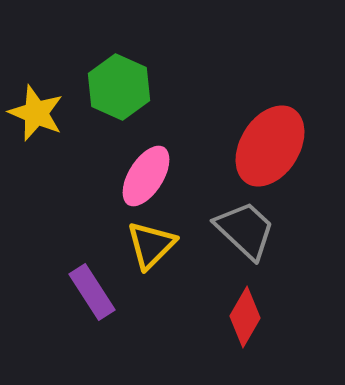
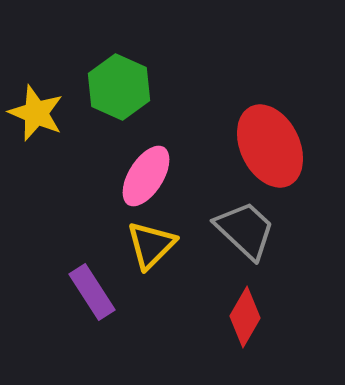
red ellipse: rotated 58 degrees counterclockwise
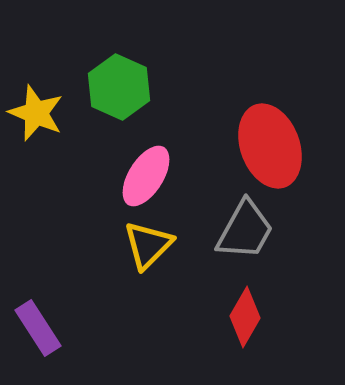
red ellipse: rotated 6 degrees clockwise
gray trapezoid: rotated 76 degrees clockwise
yellow triangle: moved 3 px left
purple rectangle: moved 54 px left, 36 px down
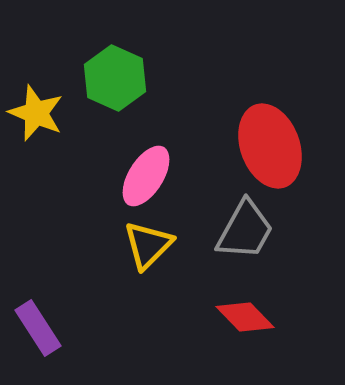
green hexagon: moved 4 px left, 9 px up
red diamond: rotated 74 degrees counterclockwise
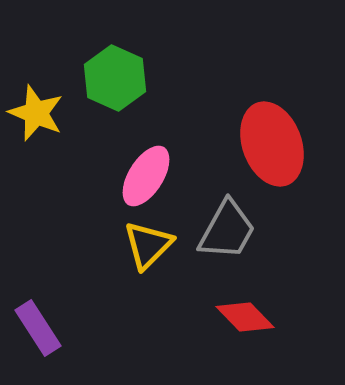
red ellipse: moved 2 px right, 2 px up
gray trapezoid: moved 18 px left
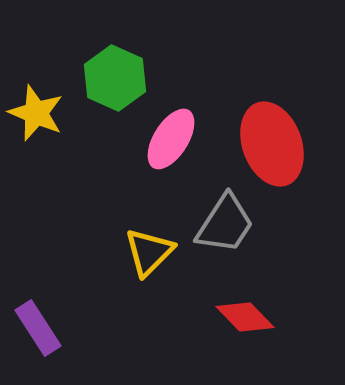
pink ellipse: moved 25 px right, 37 px up
gray trapezoid: moved 2 px left, 6 px up; rotated 4 degrees clockwise
yellow triangle: moved 1 px right, 7 px down
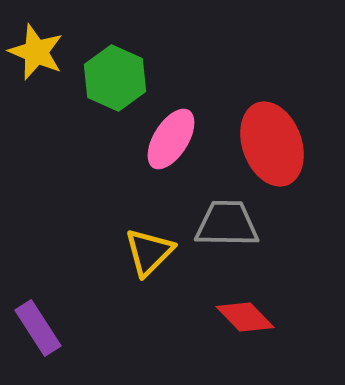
yellow star: moved 61 px up
gray trapezoid: moved 2 px right; rotated 122 degrees counterclockwise
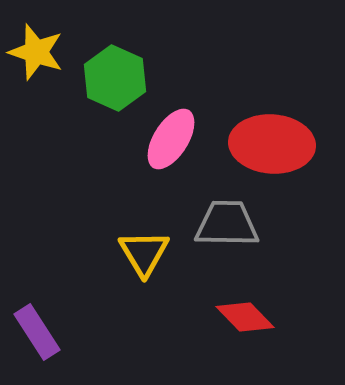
yellow star: rotated 4 degrees counterclockwise
red ellipse: rotated 66 degrees counterclockwise
yellow triangle: moved 5 px left, 1 px down; rotated 16 degrees counterclockwise
purple rectangle: moved 1 px left, 4 px down
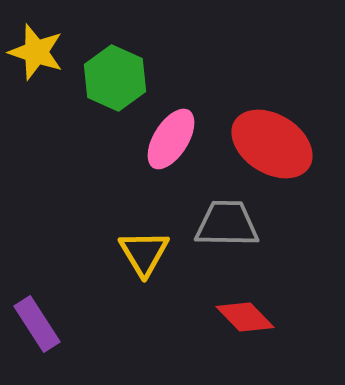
red ellipse: rotated 28 degrees clockwise
purple rectangle: moved 8 px up
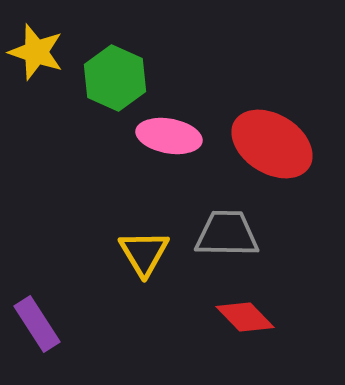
pink ellipse: moved 2 px left, 3 px up; rotated 68 degrees clockwise
gray trapezoid: moved 10 px down
